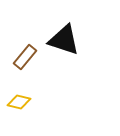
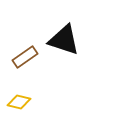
brown rectangle: rotated 15 degrees clockwise
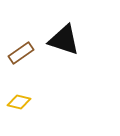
brown rectangle: moved 4 px left, 4 px up
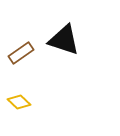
yellow diamond: rotated 30 degrees clockwise
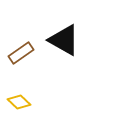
black triangle: rotated 12 degrees clockwise
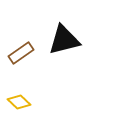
black triangle: rotated 44 degrees counterclockwise
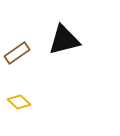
brown rectangle: moved 4 px left
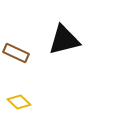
brown rectangle: moved 1 px left; rotated 60 degrees clockwise
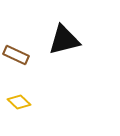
brown rectangle: moved 2 px down
